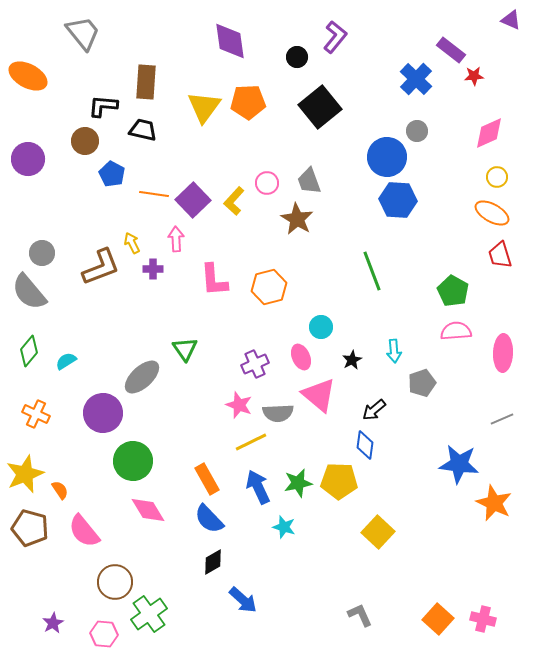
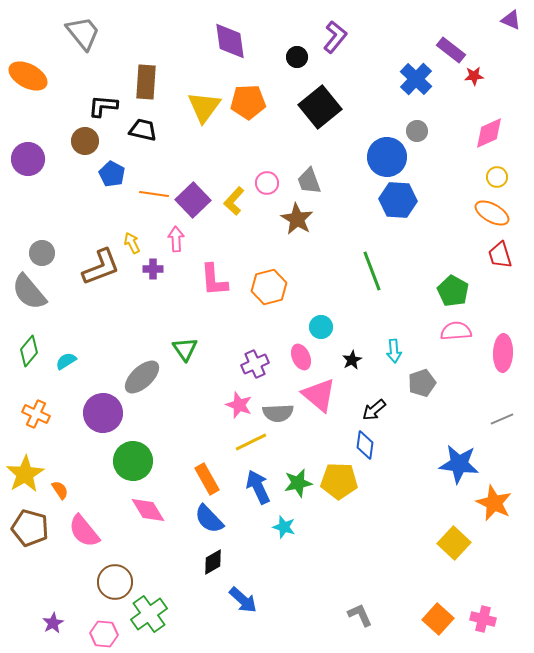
yellow star at (25, 474): rotated 9 degrees counterclockwise
yellow square at (378, 532): moved 76 px right, 11 px down
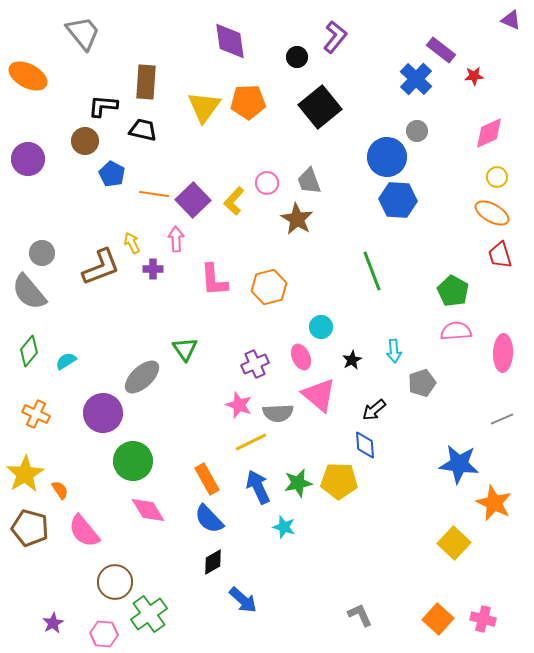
purple rectangle at (451, 50): moved 10 px left
blue diamond at (365, 445): rotated 12 degrees counterclockwise
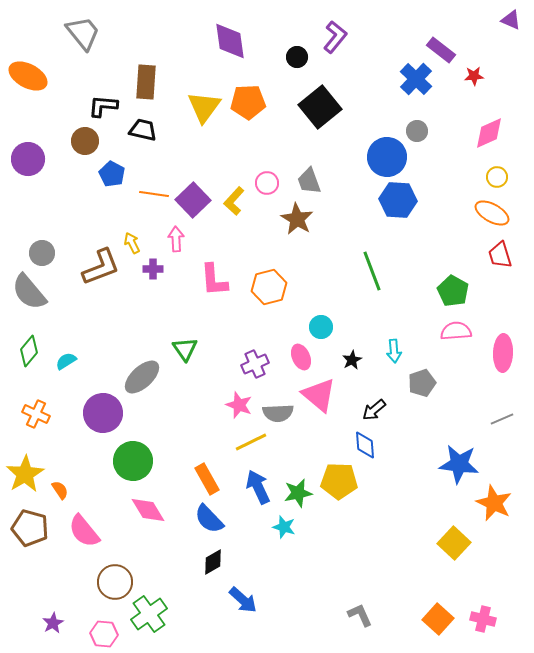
green star at (298, 483): moved 10 px down
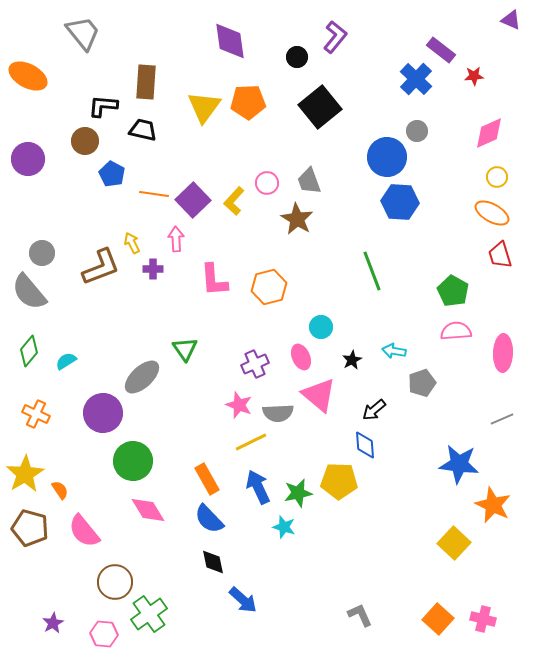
blue hexagon at (398, 200): moved 2 px right, 2 px down
cyan arrow at (394, 351): rotated 105 degrees clockwise
orange star at (494, 503): moved 1 px left, 2 px down
black diamond at (213, 562): rotated 72 degrees counterclockwise
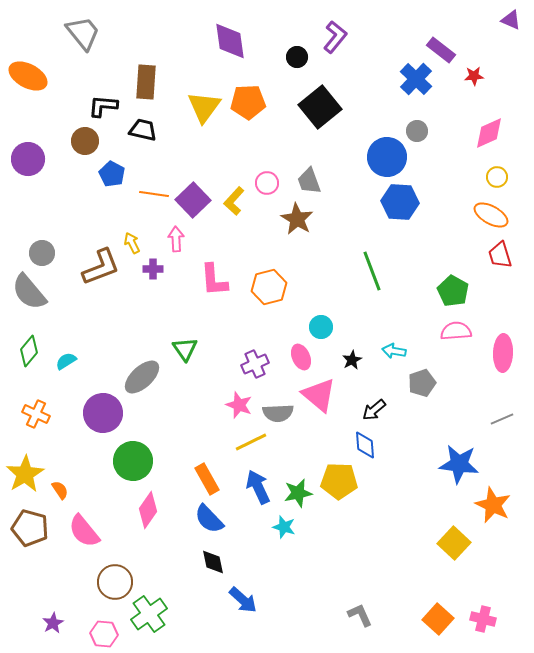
orange ellipse at (492, 213): moved 1 px left, 2 px down
pink diamond at (148, 510): rotated 66 degrees clockwise
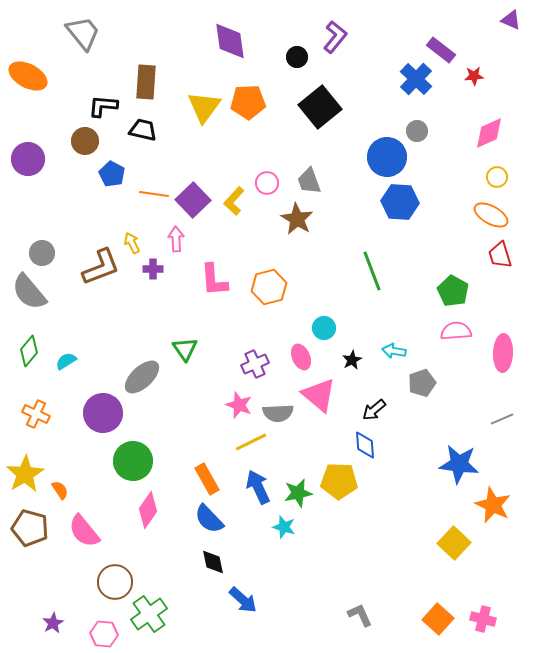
cyan circle at (321, 327): moved 3 px right, 1 px down
